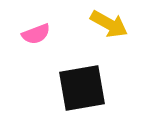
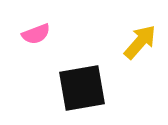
yellow arrow: moved 31 px right, 18 px down; rotated 78 degrees counterclockwise
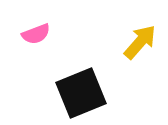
black square: moved 1 px left, 5 px down; rotated 12 degrees counterclockwise
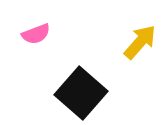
black square: rotated 27 degrees counterclockwise
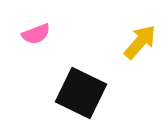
black square: rotated 15 degrees counterclockwise
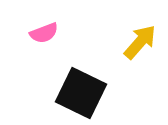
pink semicircle: moved 8 px right, 1 px up
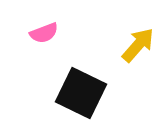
yellow arrow: moved 2 px left, 3 px down
